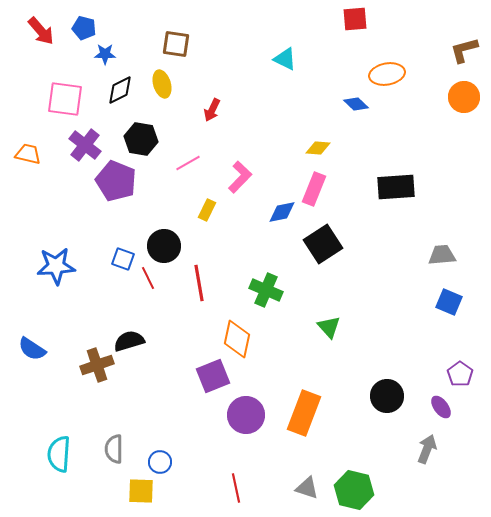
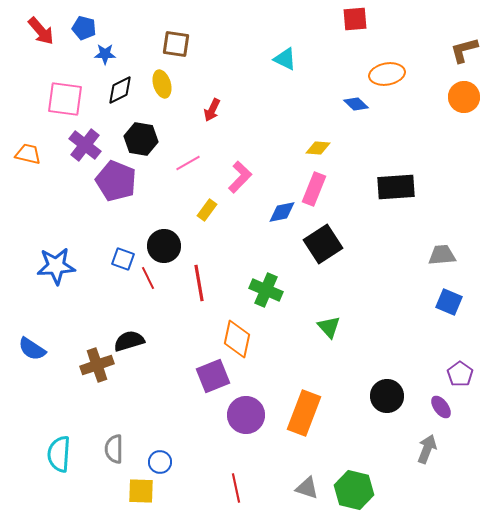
yellow rectangle at (207, 210): rotated 10 degrees clockwise
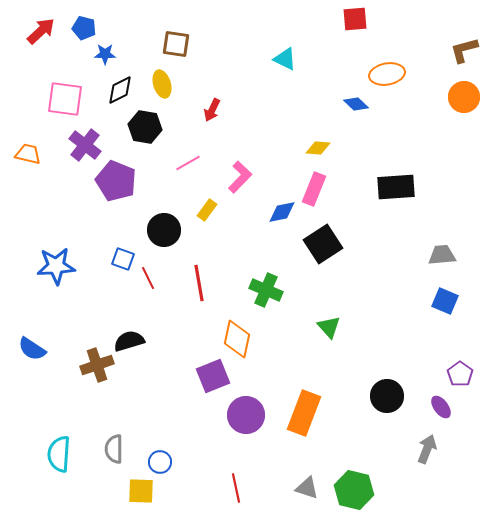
red arrow at (41, 31): rotated 92 degrees counterclockwise
black hexagon at (141, 139): moved 4 px right, 12 px up
black circle at (164, 246): moved 16 px up
blue square at (449, 302): moved 4 px left, 1 px up
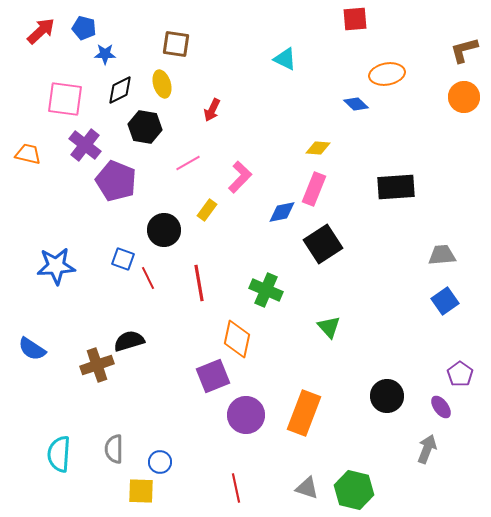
blue square at (445, 301): rotated 32 degrees clockwise
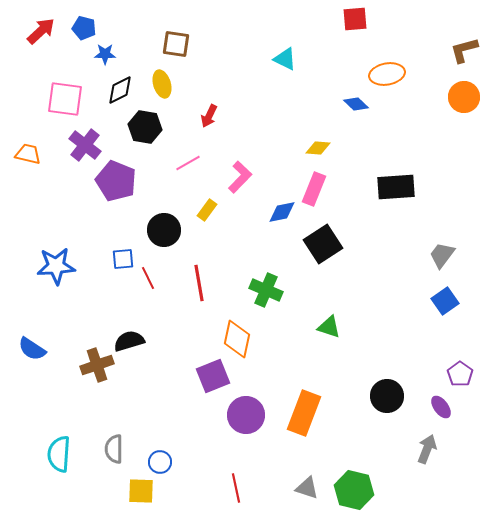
red arrow at (212, 110): moved 3 px left, 6 px down
gray trapezoid at (442, 255): rotated 48 degrees counterclockwise
blue square at (123, 259): rotated 25 degrees counterclockwise
green triangle at (329, 327): rotated 30 degrees counterclockwise
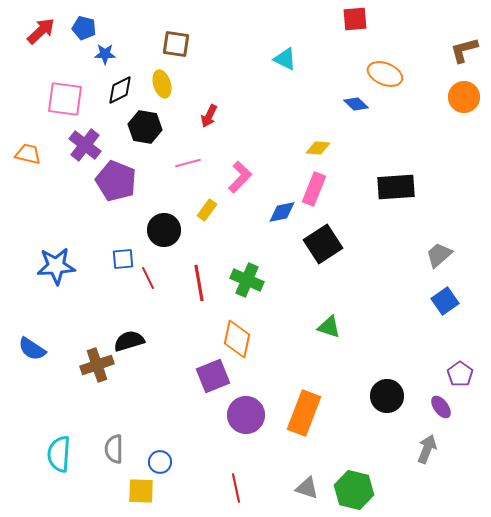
orange ellipse at (387, 74): moved 2 px left; rotated 32 degrees clockwise
pink line at (188, 163): rotated 15 degrees clockwise
gray trapezoid at (442, 255): moved 3 px left; rotated 12 degrees clockwise
green cross at (266, 290): moved 19 px left, 10 px up
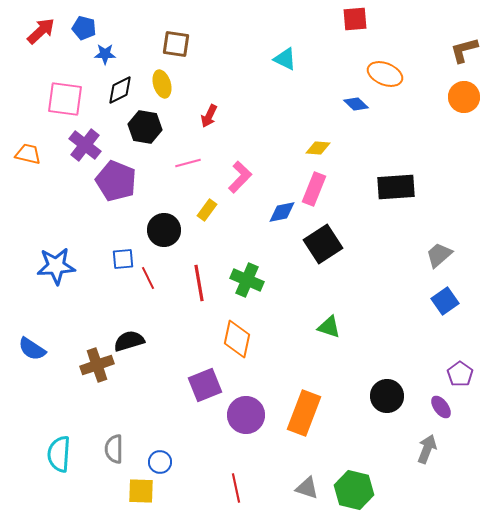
purple square at (213, 376): moved 8 px left, 9 px down
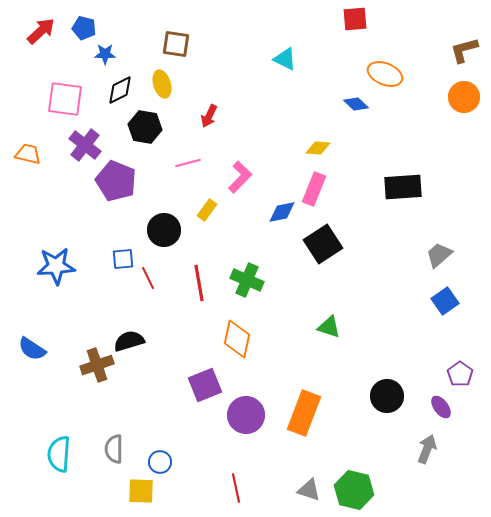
black rectangle at (396, 187): moved 7 px right
gray triangle at (307, 488): moved 2 px right, 2 px down
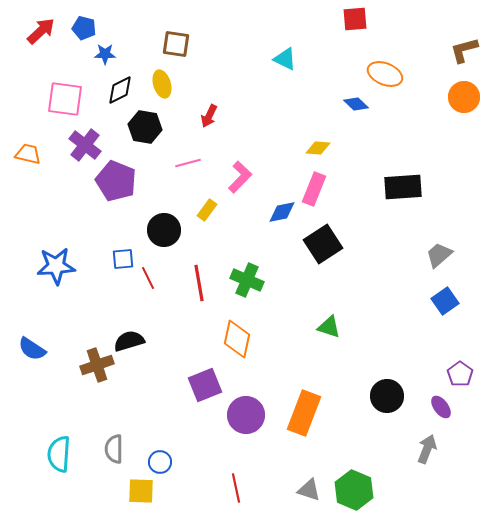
green hexagon at (354, 490): rotated 9 degrees clockwise
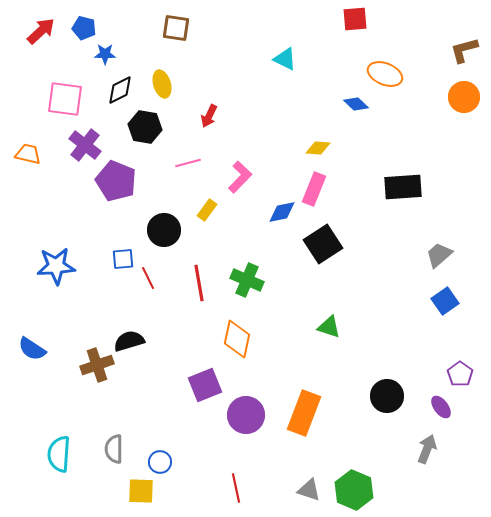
brown square at (176, 44): moved 16 px up
